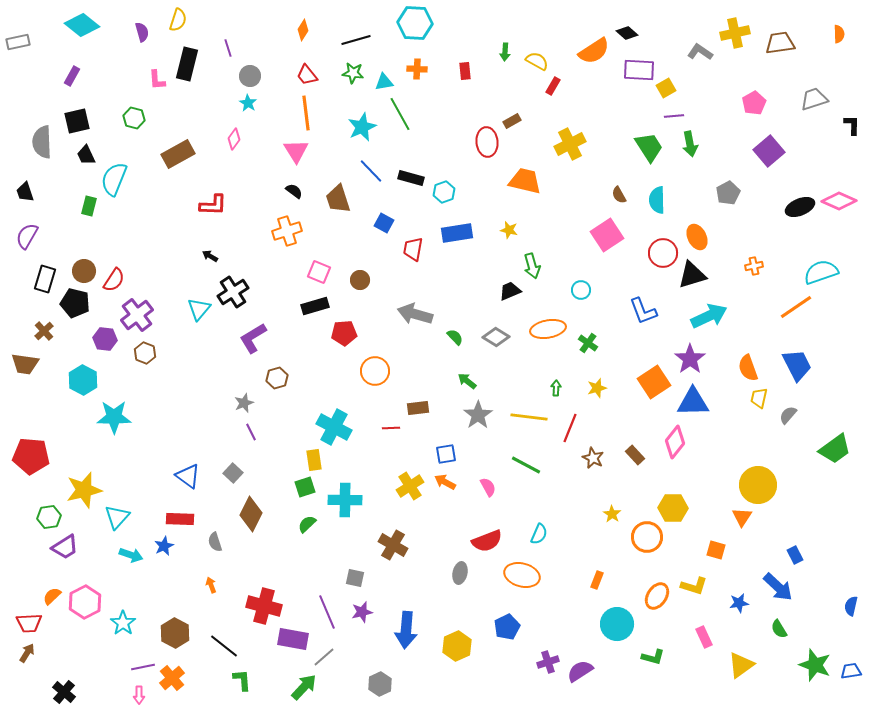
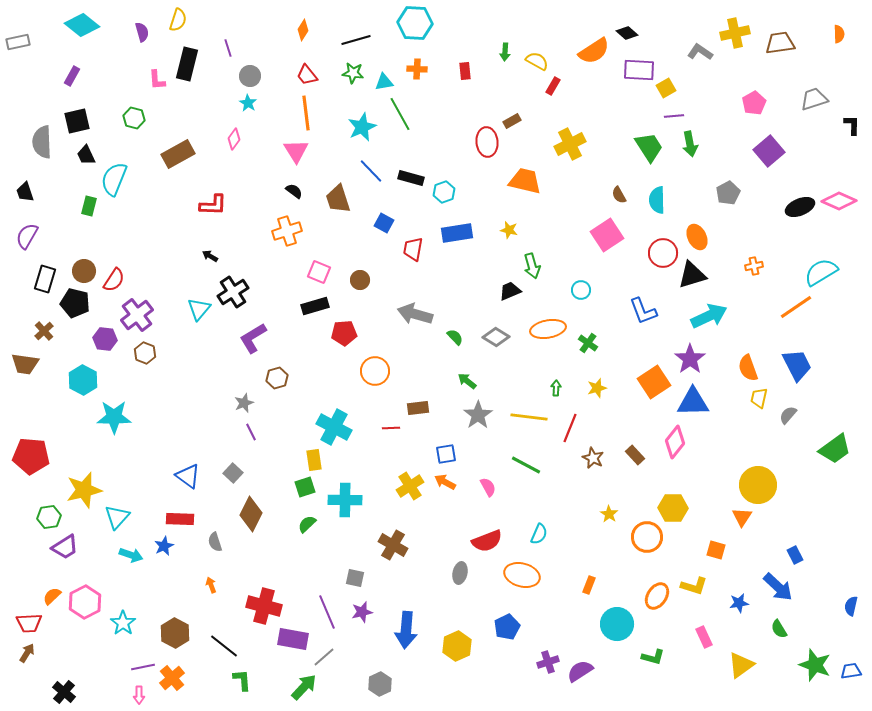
cyan semicircle at (821, 272): rotated 12 degrees counterclockwise
yellow star at (612, 514): moved 3 px left
orange rectangle at (597, 580): moved 8 px left, 5 px down
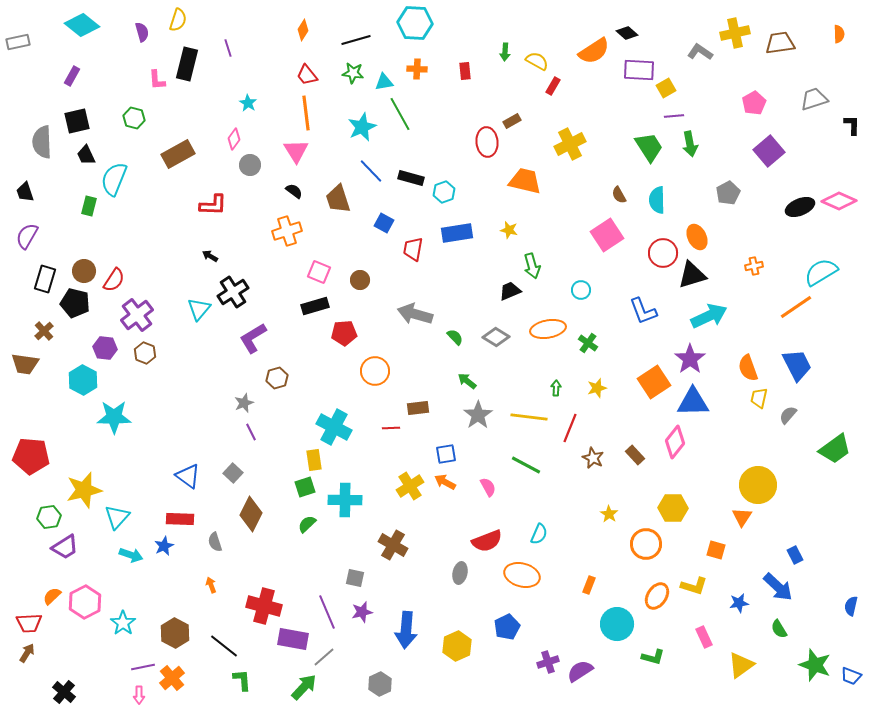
gray circle at (250, 76): moved 89 px down
purple hexagon at (105, 339): moved 9 px down
orange circle at (647, 537): moved 1 px left, 7 px down
blue trapezoid at (851, 671): moved 5 px down; rotated 150 degrees counterclockwise
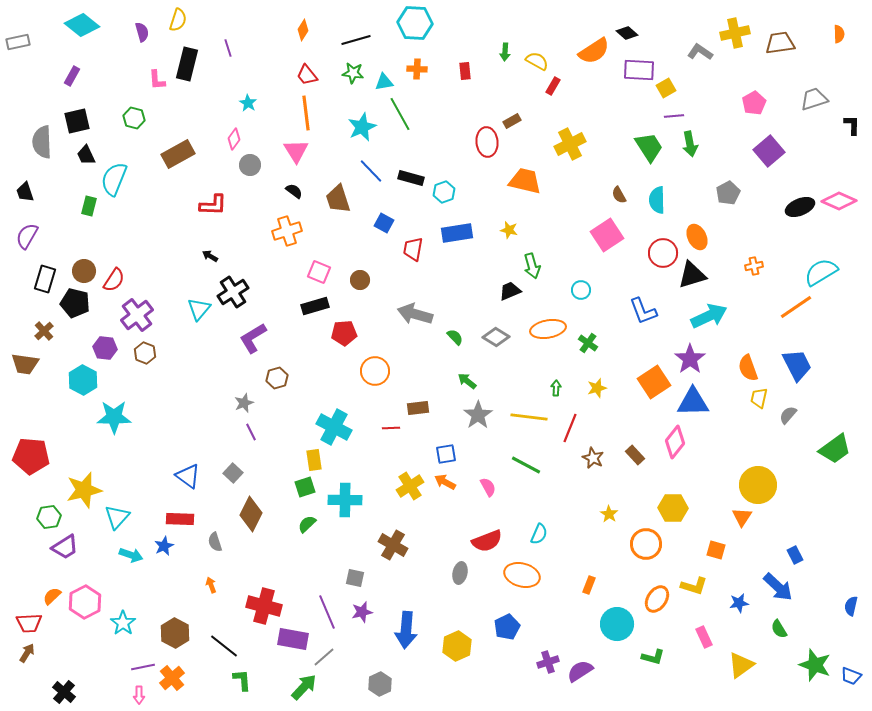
orange ellipse at (657, 596): moved 3 px down
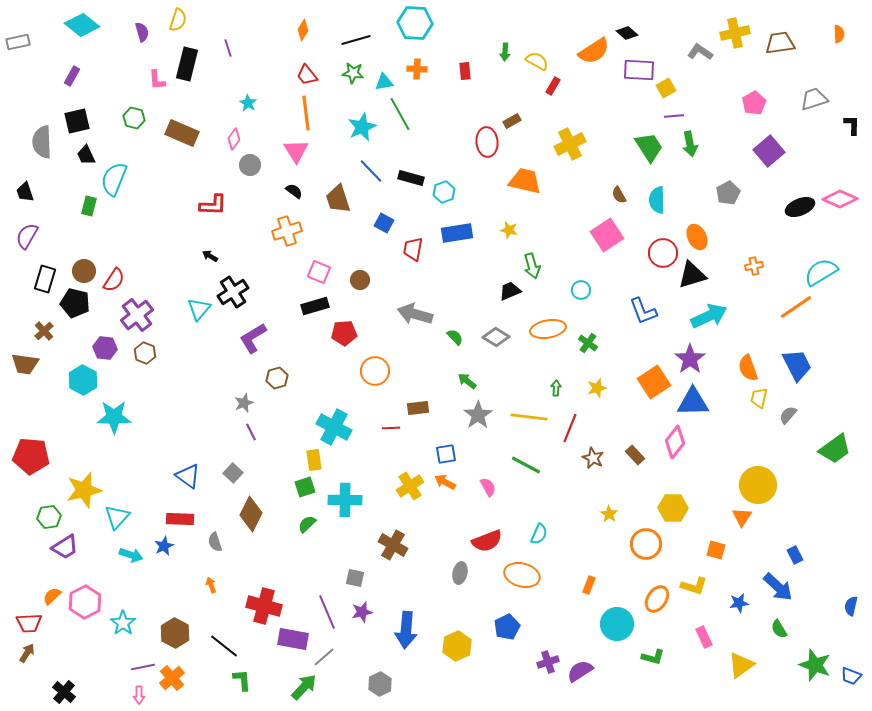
brown rectangle at (178, 154): moved 4 px right, 21 px up; rotated 52 degrees clockwise
pink diamond at (839, 201): moved 1 px right, 2 px up
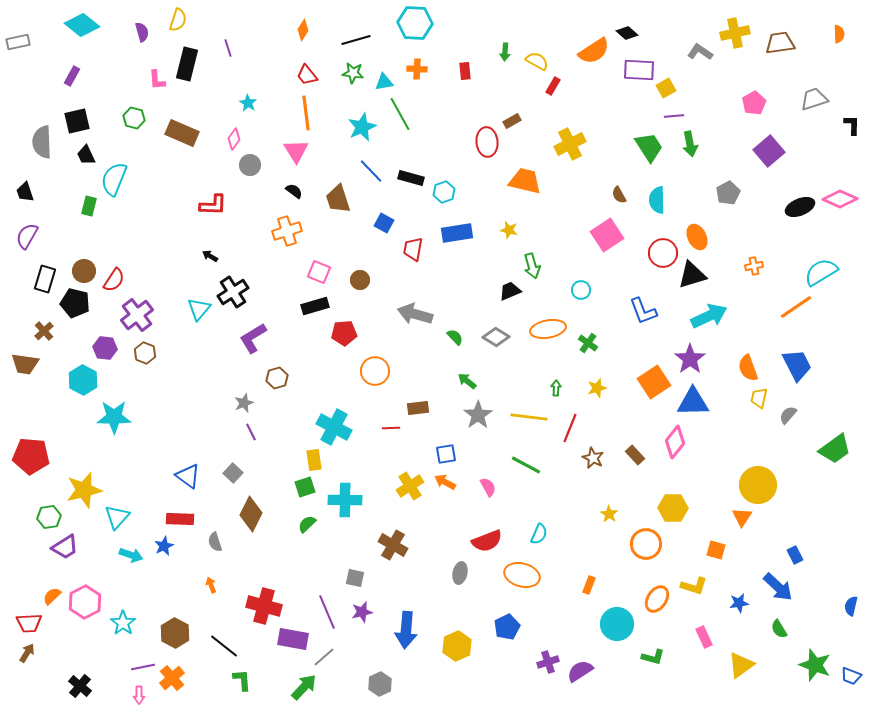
black cross at (64, 692): moved 16 px right, 6 px up
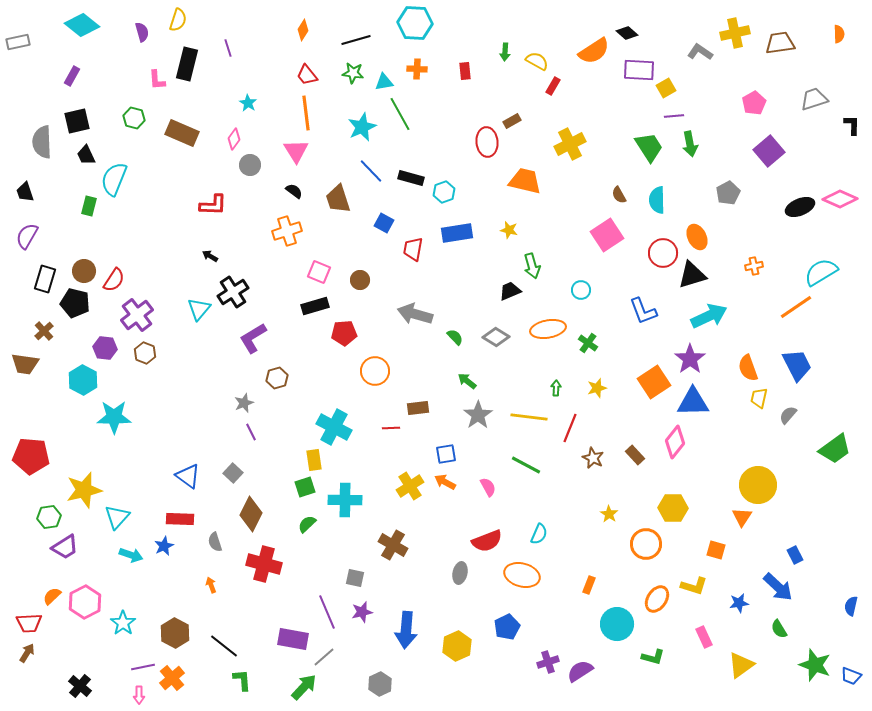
red cross at (264, 606): moved 42 px up
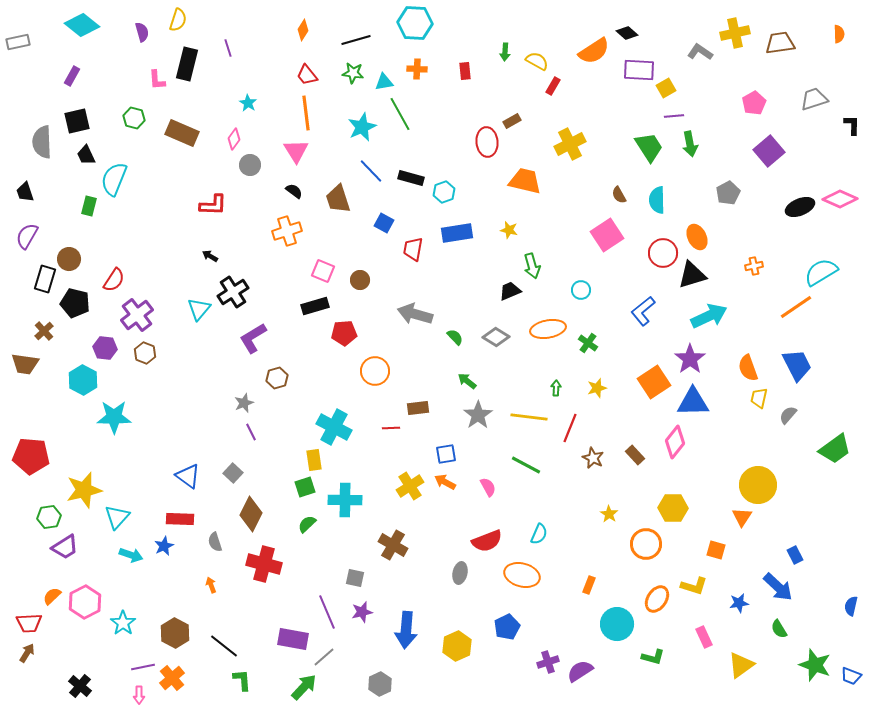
brown circle at (84, 271): moved 15 px left, 12 px up
pink square at (319, 272): moved 4 px right, 1 px up
blue L-shape at (643, 311): rotated 72 degrees clockwise
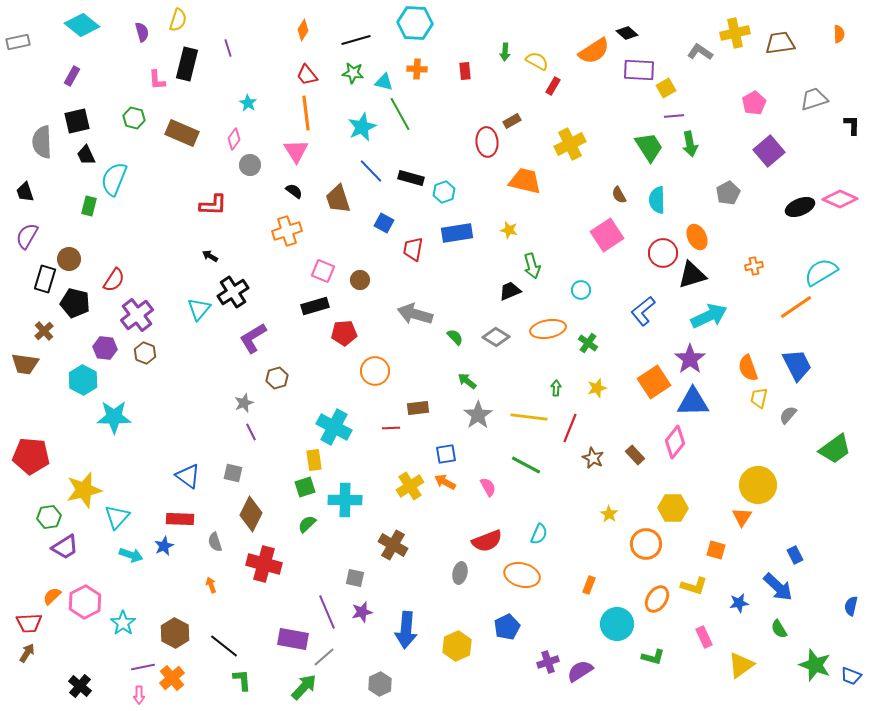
cyan triangle at (384, 82): rotated 24 degrees clockwise
gray square at (233, 473): rotated 30 degrees counterclockwise
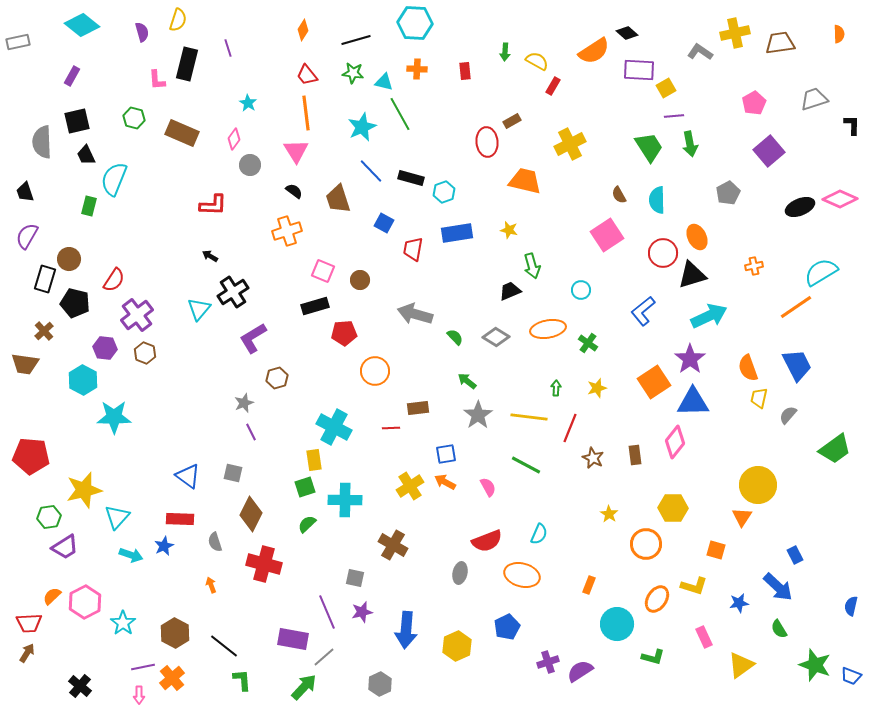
brown rectangle at (635, 455): rotated 36 degrees clockwise
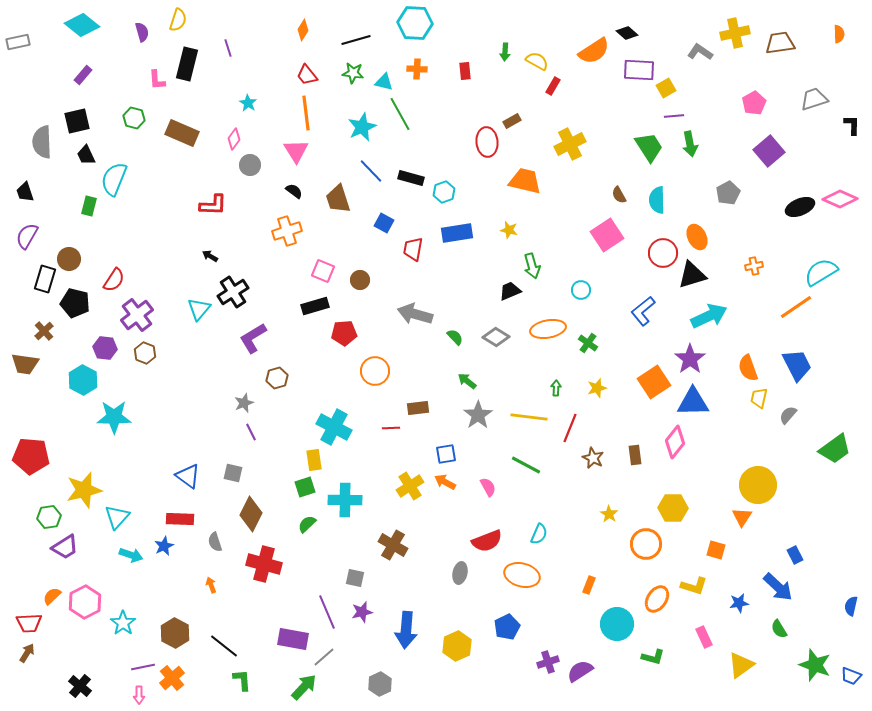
purple rectangle at (72, 76): moved 11 px right, 1 px up; rotated 12 degrees clockwise
